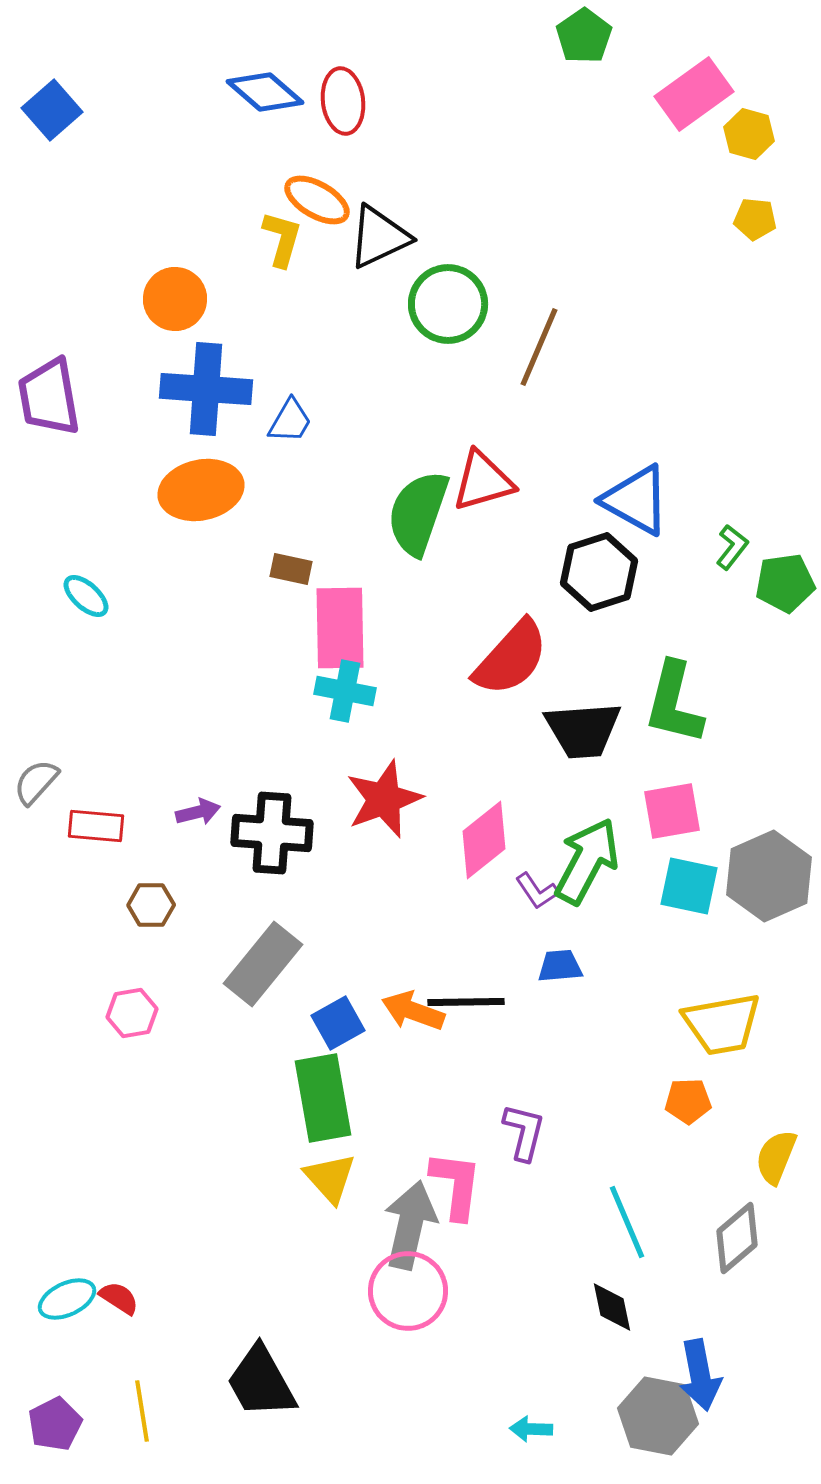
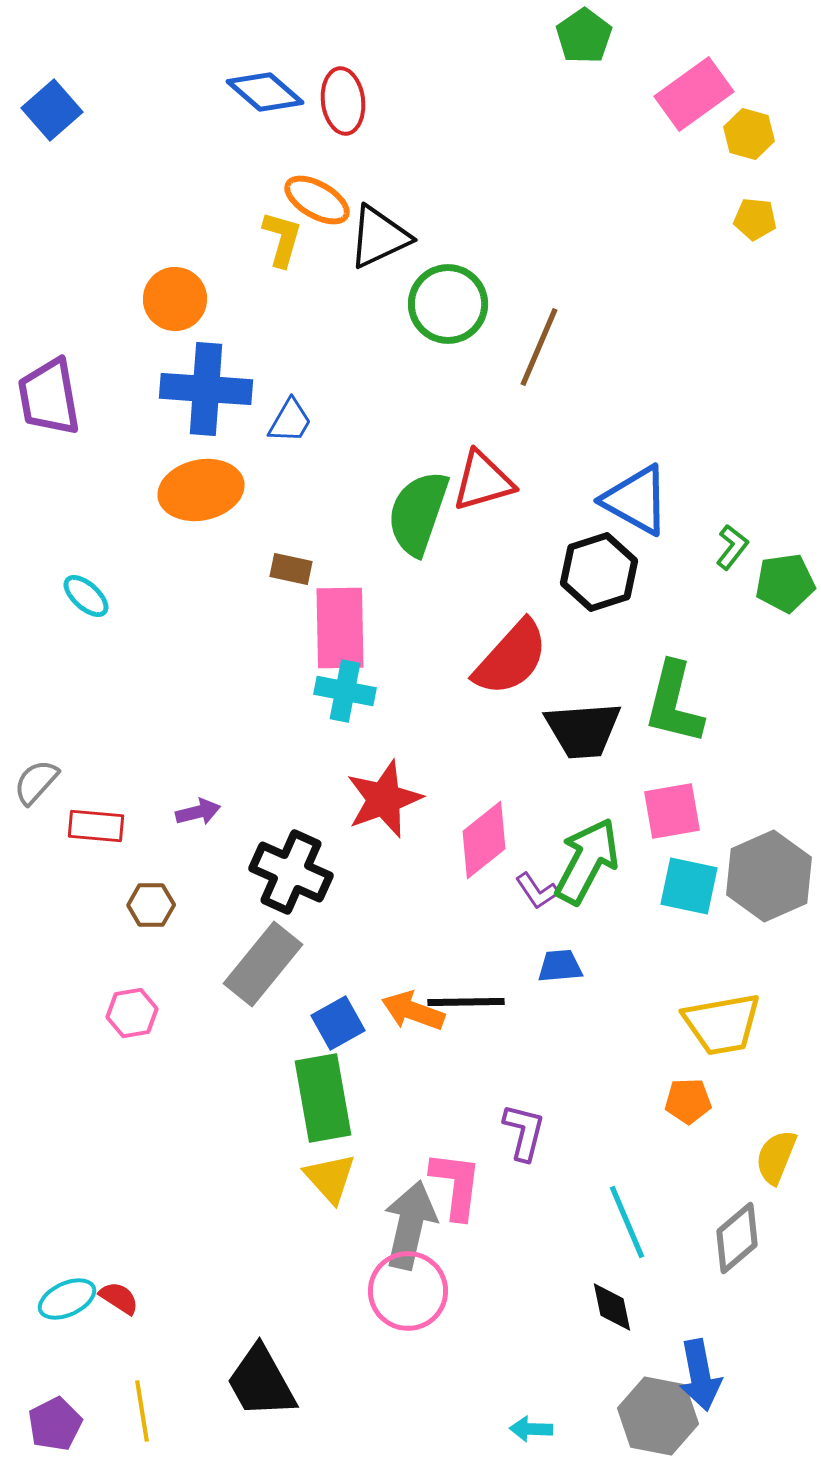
black cross at (272, 833): moved 19 px right, 39 px down; rotated 20 degrees clockwise
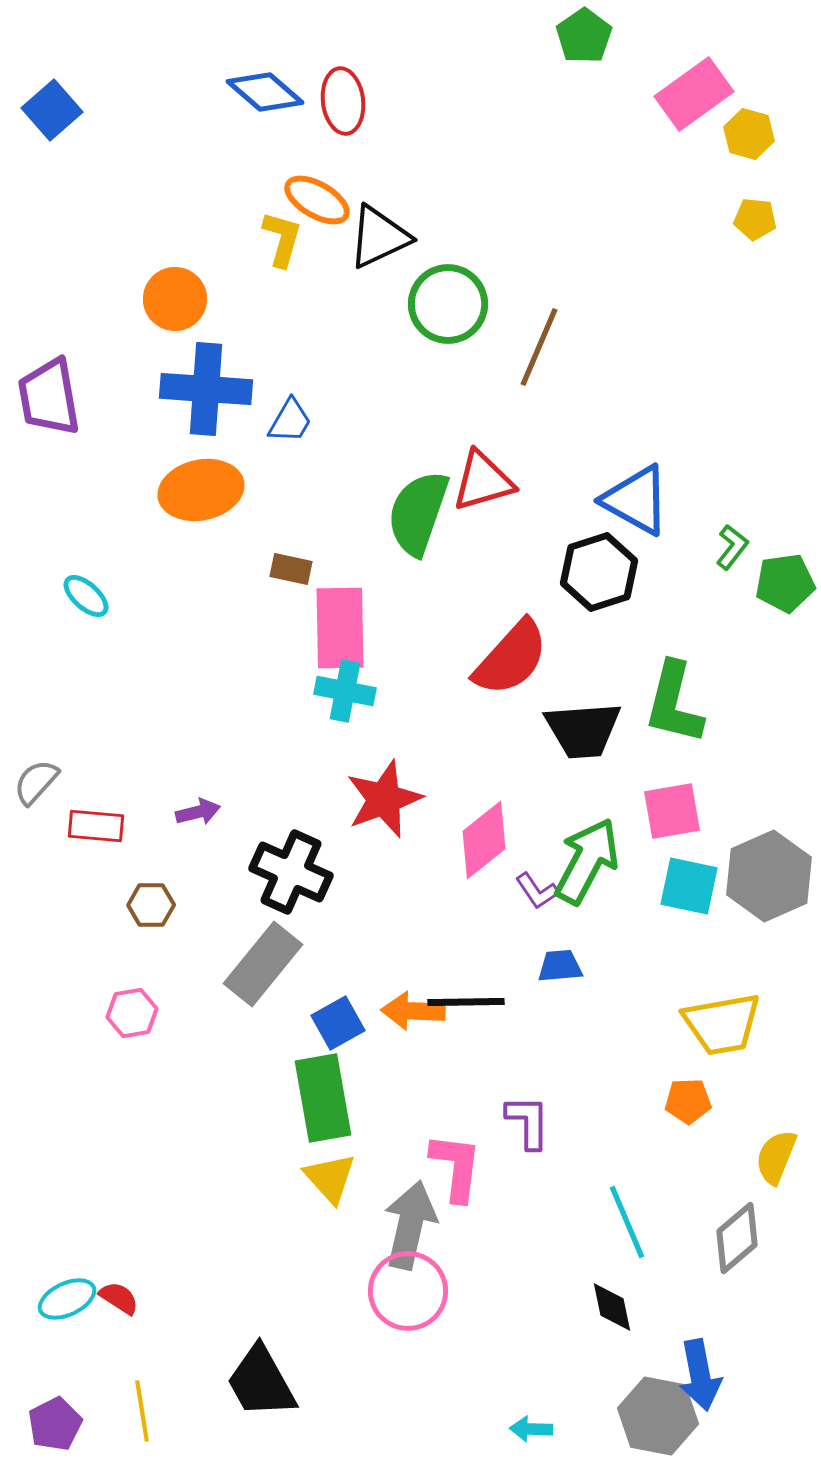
orange arrow at (413, 1011): rotated 18 degrees counterclockwise
purple L-shape at (524, 1132): moved 4 px right, 10 px up; rotated 14 degrees counterclockwise
pink L-shape at (456, 1185): moved 18 px up
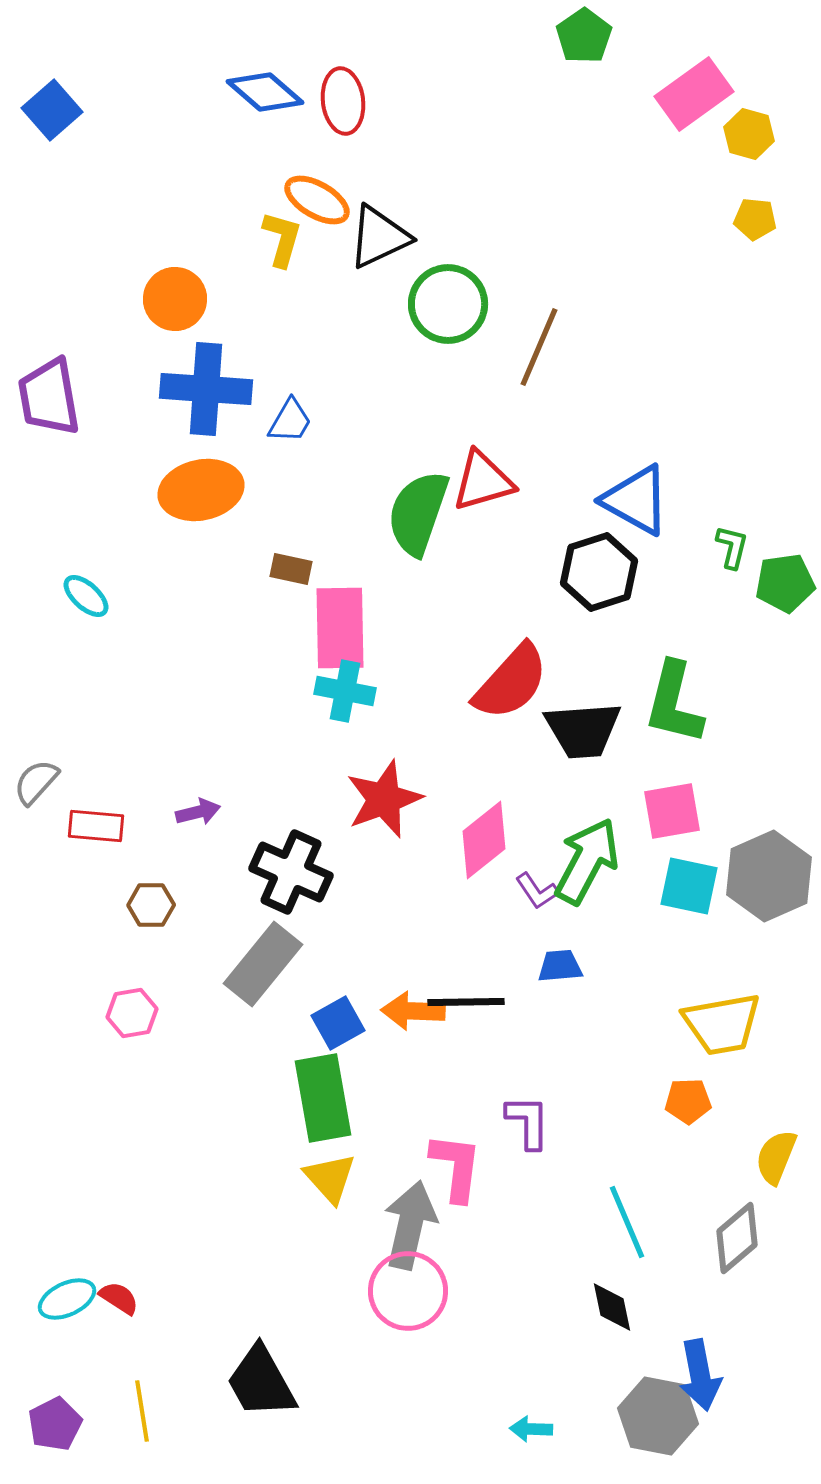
green L-shape at (732, 547): rotated 24 degrees counterclockwise
red semicircle at (511, 658): moved 24 px down
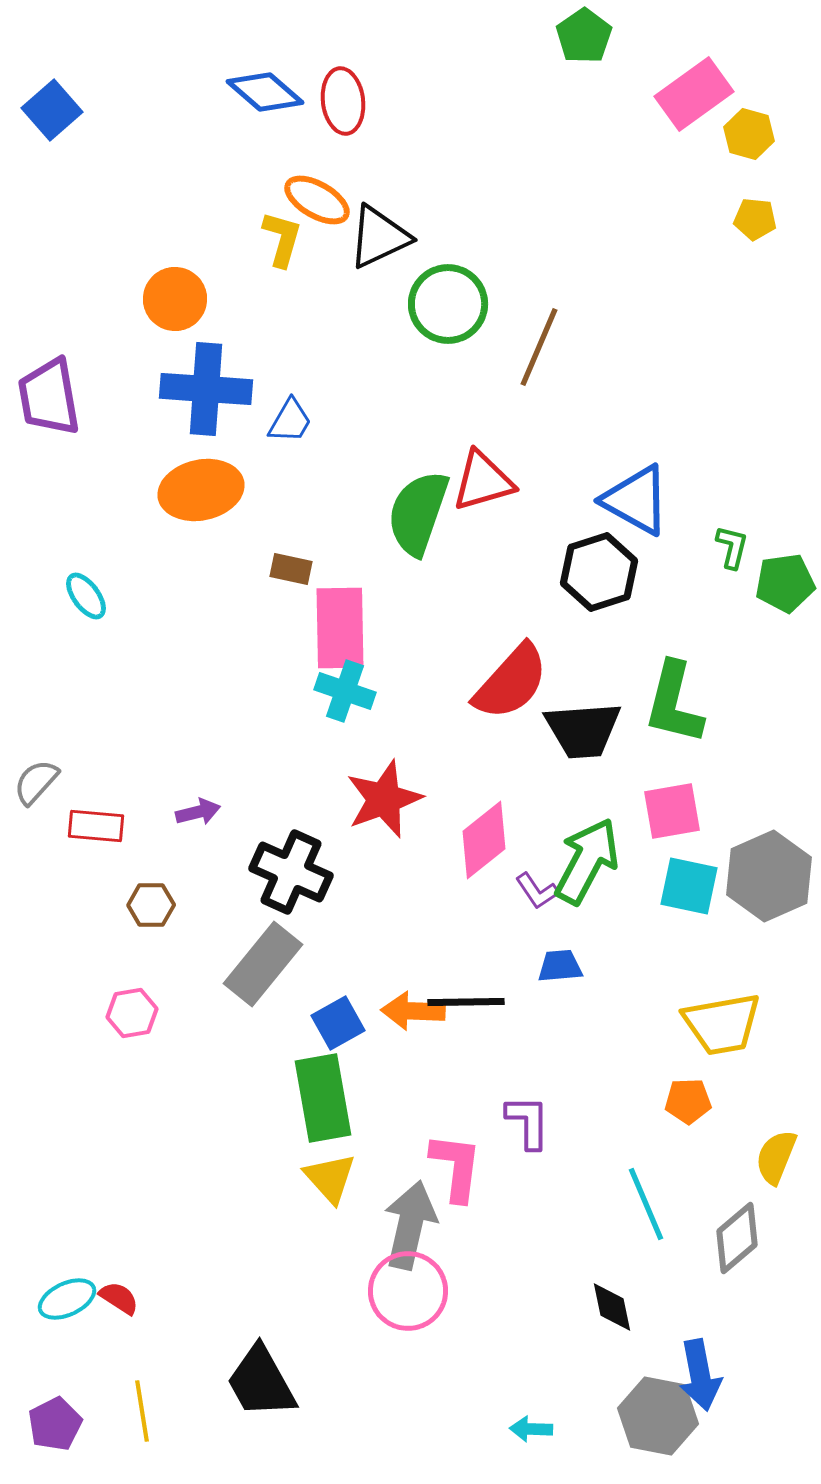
cyan ellipse at (86, 596): rotated 12 degrees clockwise
cyan cross at (345, 691): rotated 8 degrees clockwise
cyan line at (627, 1222): moved 19 px right, 18 px up
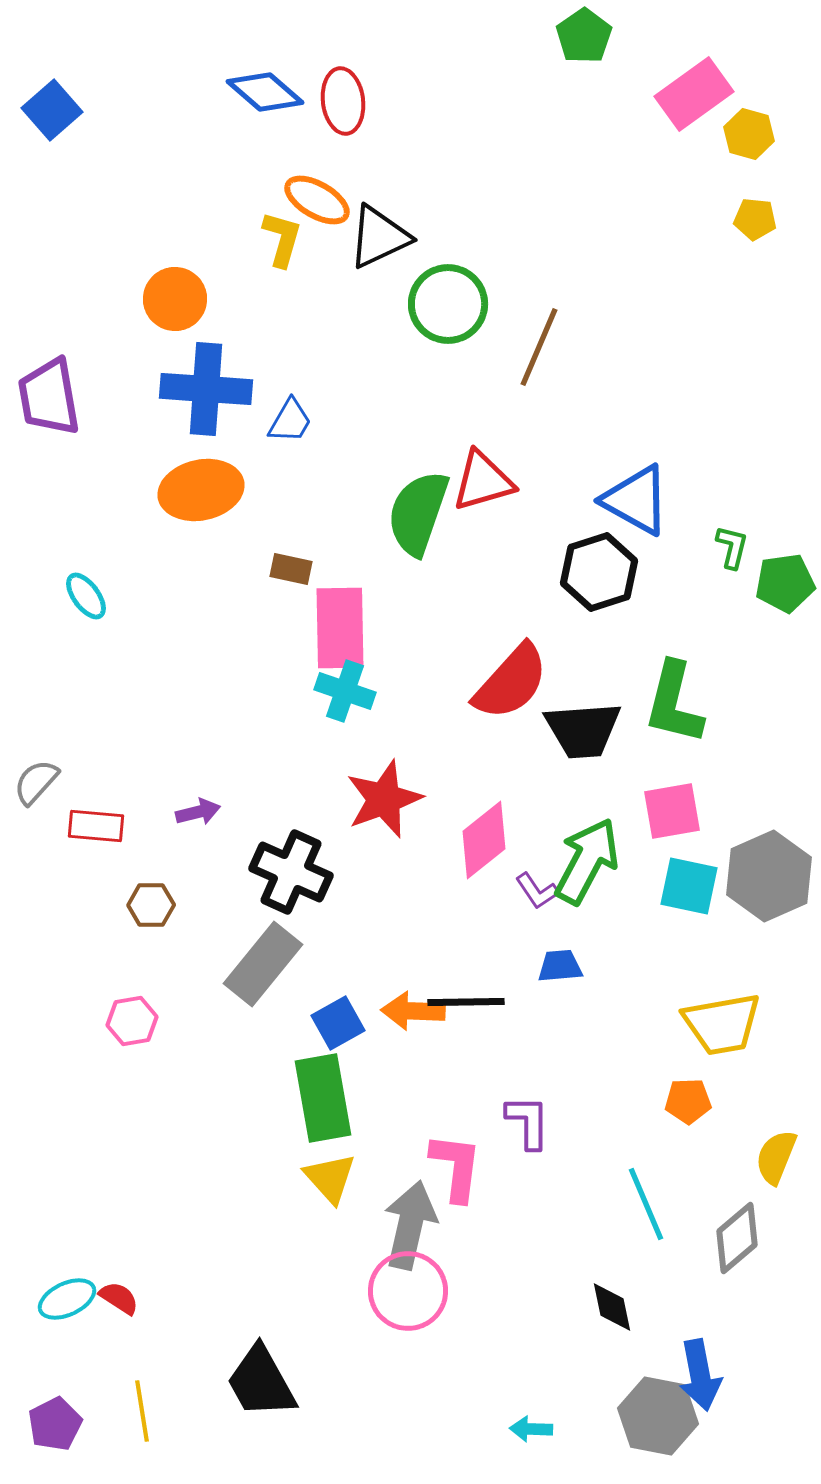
pink hexagon at (132, 1013): moved 8 px down
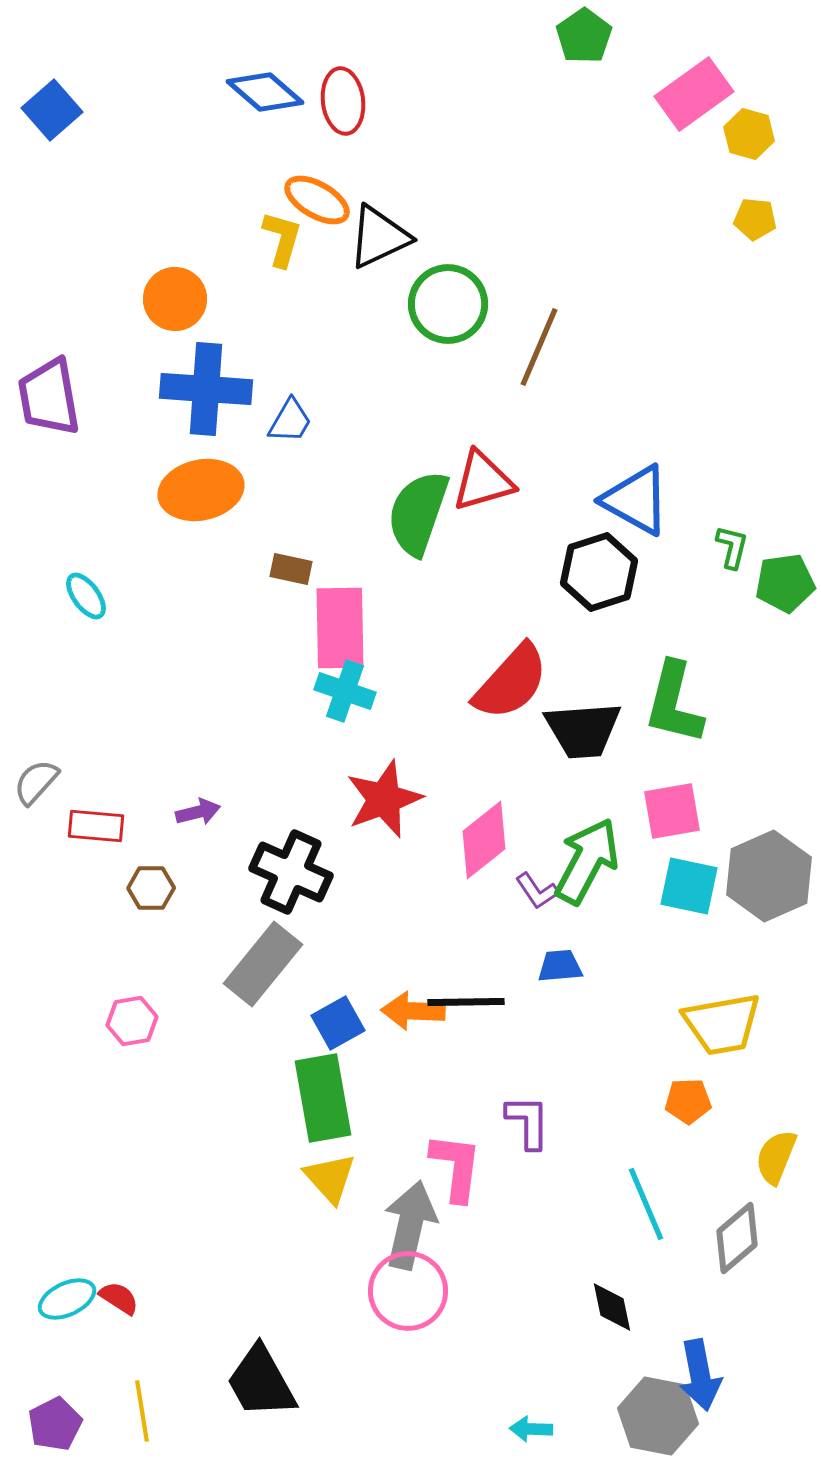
brown hexagon at (151, 905): moved 17 px up
